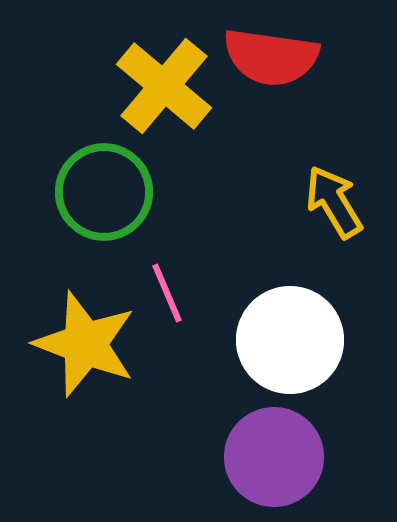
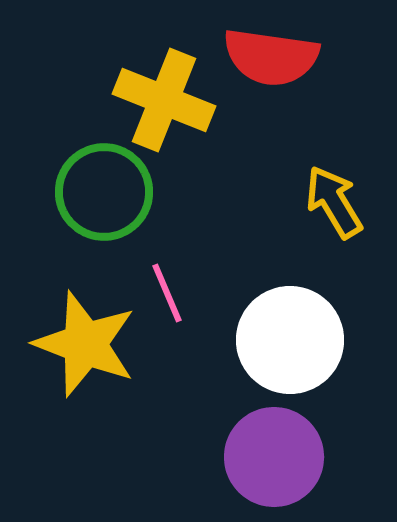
yellow cross: moved 14 px down; rotated 18 degrees counterclockwise
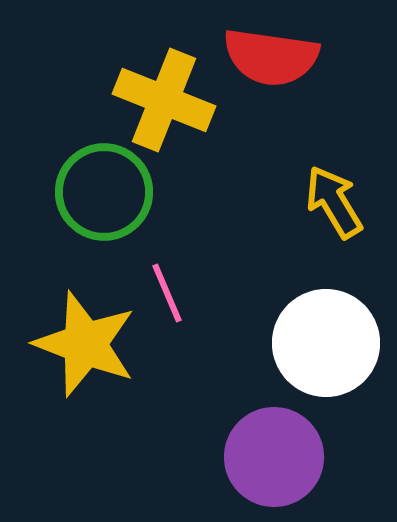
white circle: moved 36 px right, 3 px down
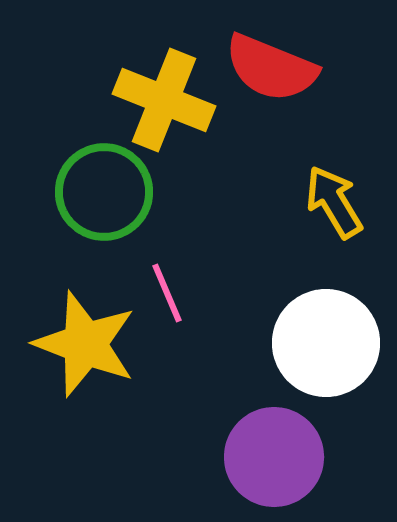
red semicircle: moved 11 px down; rotated 14 degrees clockwise
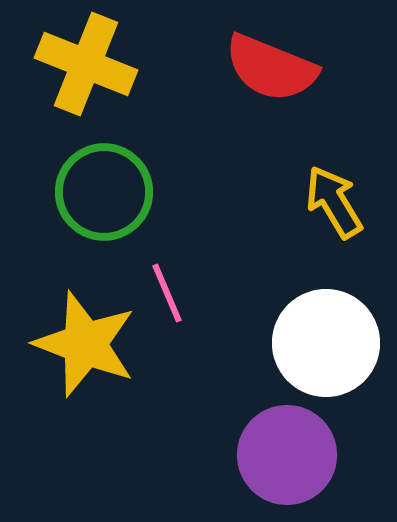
yellow cross: moved 78 px left, 36 px up
purple circle: moved 13 px right, 2 px up
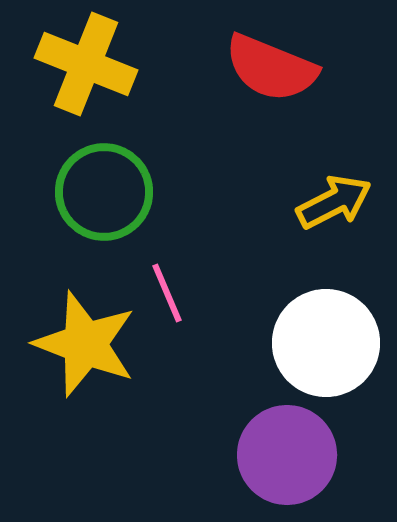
yellow arrow: rotated 94 degrees clockwise
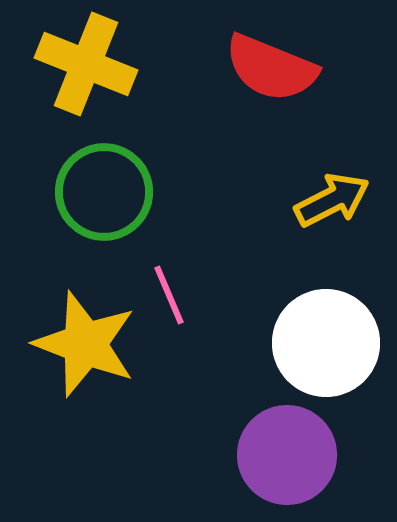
yellow arrow: moved 2 px left, 2 px up
pink line: moved 2 px right, 2 px down
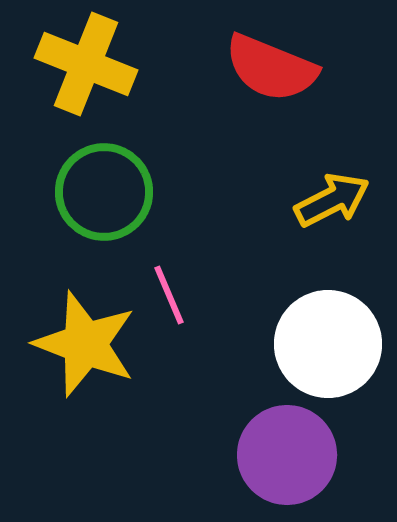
white circle: moved 2 px right, 1 px down
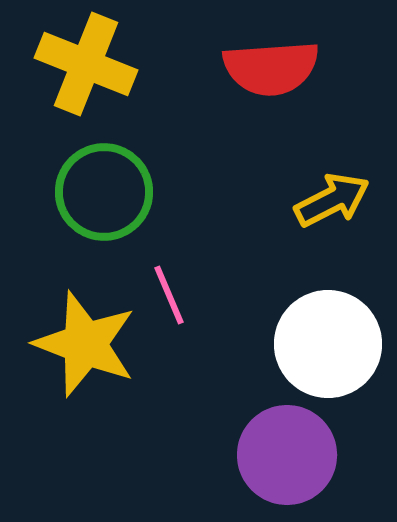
red semicircle: rotated 26 degrees counterclockwise
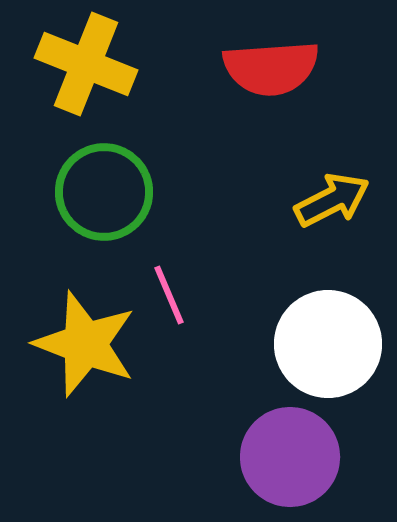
purple circle: moved 3 px right, 2 px down
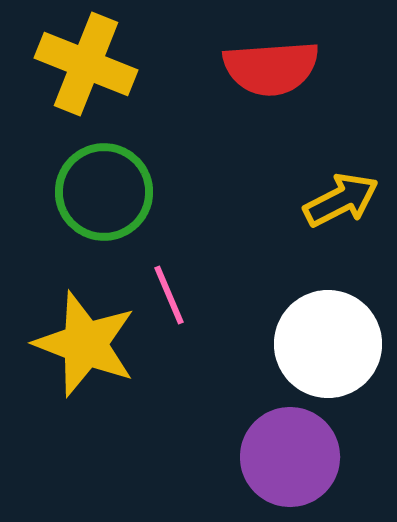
yellow arrow: moved 9 px right
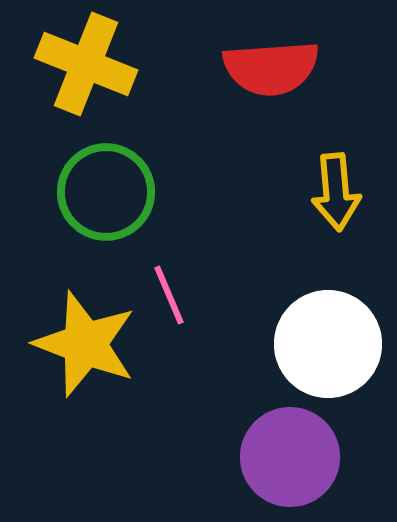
green circle: moved 2 px right
yellow arrow: moved 5 px left, 8 px up; rotated 112 degrees clockwise
